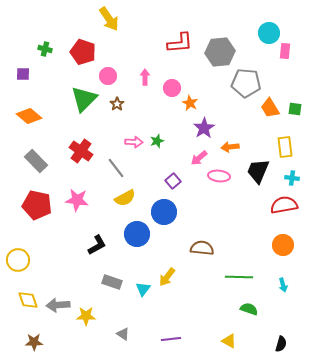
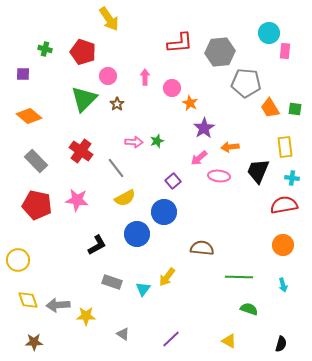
purple line at (171, 339): rotated 36 degrees counterclockwise
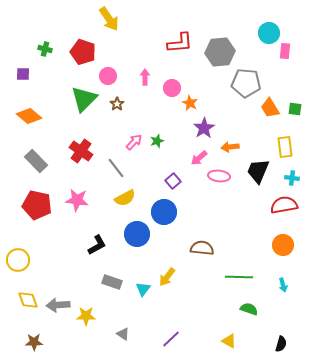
pink arrow at (134, 142): rotated 48 degrees counterclockwise
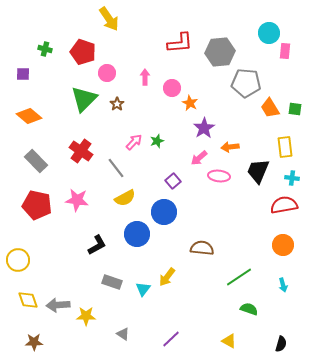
pink circle at (108, 76): moved 1 px left, 3 px up
green line at (239, 277): rotated 36 degrees counterclockwise
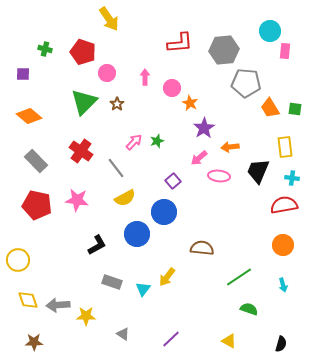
cyan circle at (269, 33): moved 1 px right, 2 px up
gray hexagon at (220, 52): moved 4 px right, 2 px up
green triangle at (84, 99): moved 3 px down
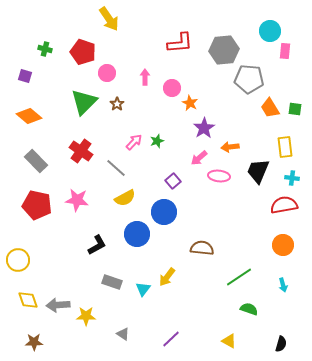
purple square at (23, 74): moved 2 px right, 2 px down; rotated 16 degrees clockwise
gray pentagon at (246, 83): moved 3 px right, 4 px up
gray line at (116, 168): rotated 10 degrees counterclockwise
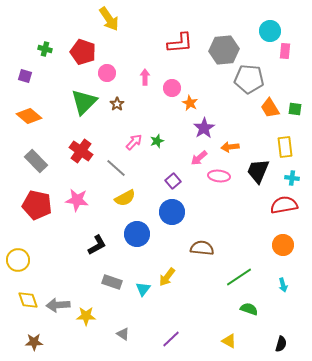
blue circle at (164, 212): moved 8 px right
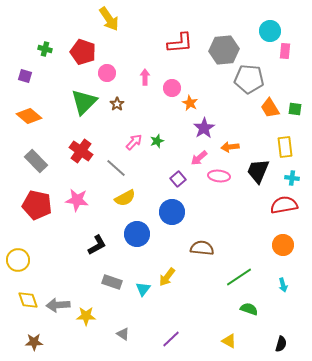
purple square at (173, 181): moved 5 px right, 2 px up
